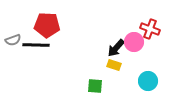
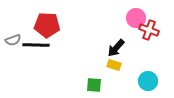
red cross: moved 1 px left, 1 px down
pink circle: moved 2 px right, 24 px up
green square: moved 1 px left, 1 px up
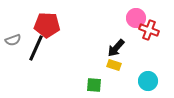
black line: moved 3 px down; rotated 68 degrees counterclockwise
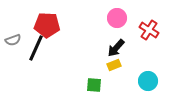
pink circle: moved 19 px left
red cross: rotated 12 degrees clockwise
yellow rectangle: rotated 40 degrees counterclockwise
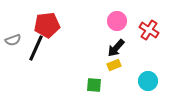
pink circle: moved 3 px down
red pentagon: rotated 10 degrees counterclockwise
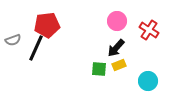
yellow rectangle: moved 5 px right
green square: moved 5 px right, 16 px up
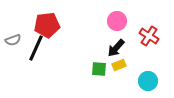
red cross: moved 6 px down
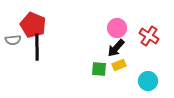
pink circle: moved 7 px down
red pentagon: moved 14 px left; rotated 30 degrees clockwise
gray semicircle: rotated 14 degrees clockwise
black line: moved 1 px right, 1 px up; rotated 24 degrees counterclockwise
